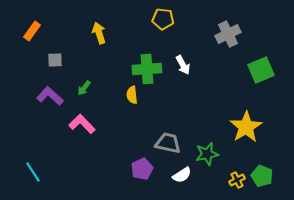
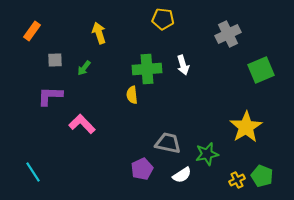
white arrow: rotated 12 degrees clockwise
green arrow: moved 20 px up
purple L-shape: rotated 40 degrees counterclockwise
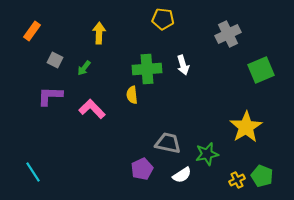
yellow arrow: rotated 20 degrees clockwise
gray square: rotated 28 degrees clockwise
pink L-shape: moved 10 px right, 15 px up
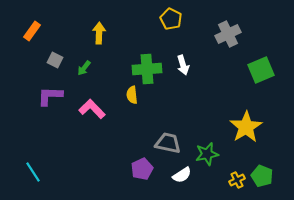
yellow pentagon: moved 8 px right; rotated 20 degrees clockwise
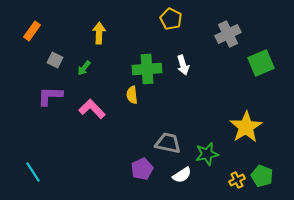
green square: moved 7 px up
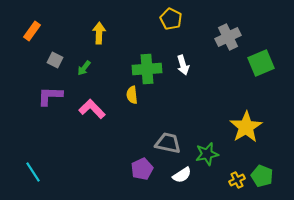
gray cross: moved 3 px down
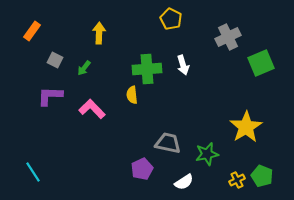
white semicircle: moved 2 px right, 7 px down
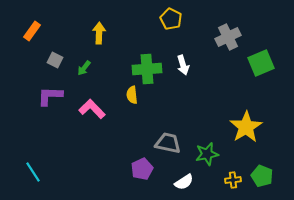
yellow cross: moved 4 px left; rotated 21 degrees clockwise
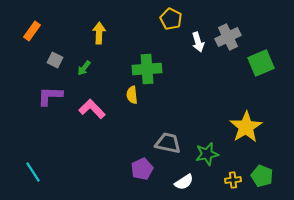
white arrow: moved 15 px right, 23 px up
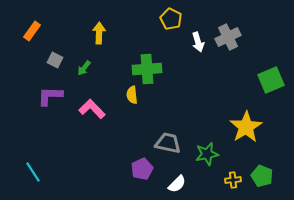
green square: moved 10 px right, 17 px down
white semicircle: moved 7 px left, 2 px down; rotated 12 degrees counterclockwise
